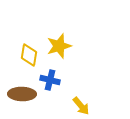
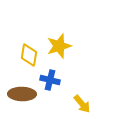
yellow arrow: moved 1 px right, 2 px up
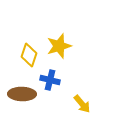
yellow diamond: rotated 10 degrees clockwise
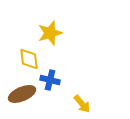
yellow star: moved 9 px left, 13 px up
yellow diamond: moved 4 px down; rotated 25 degrees counterclockwise
brown ellipse: rotated 24 degrees counterclockwise
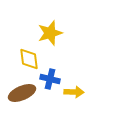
blue cross: moved 1 px up
brown ellipse: moved 1 px up
yellow arrow: moved 8 px left, 12 px up; rotated 48 degrees counterclockwise
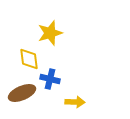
yellow arrow: moved 1 px right, 10 px down
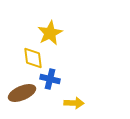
yellow star: rotated 10 degrees counterclockwise
yellow diamond: moved 4 px right, 1 px up
yellow arrow: moved 1 px left, 1 px down
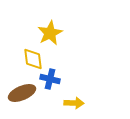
yellow diamond: moved 1 px down
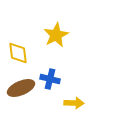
yellow star: moved 6 px right, 2 px down
yellow diamond: moved 15 px left, 6 px up
brown ellipse: moved 1 px left, 5 px up
